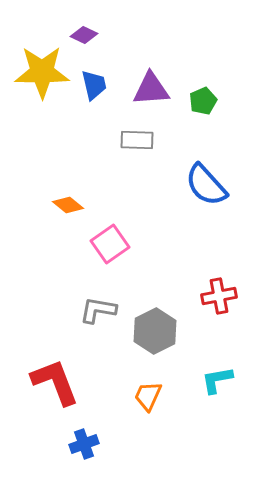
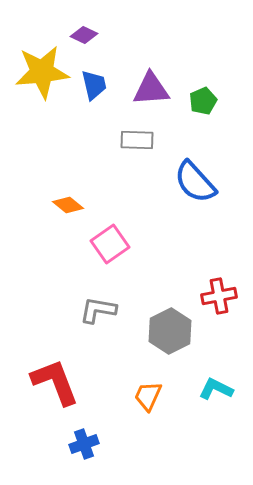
yellow star: rotated 6 degrees counterclockwise
blue semicircle: moved 11 px left, 3 px up
gray hexagon: moved 15 px right
cyan L-shape: moved 1 px left, 9 px down; rotated 36 degrees clockwise
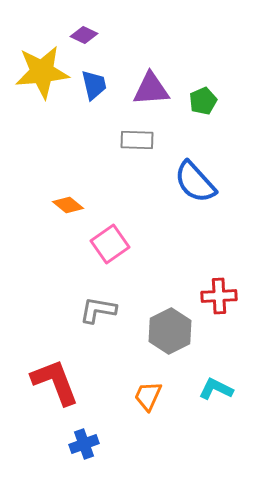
red cross: rotated 8 degrees clockwise
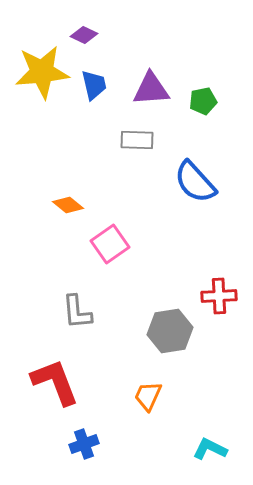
green pentagon: rotated 12 degrees clockwise
gray L-shape: moved 21 px left, 2 px down; rotated 105 degrees counterclockwise
gray hexagon: rotated 18 degrees clockwise
cyan L-shape: moved 6 px left, 60 px down
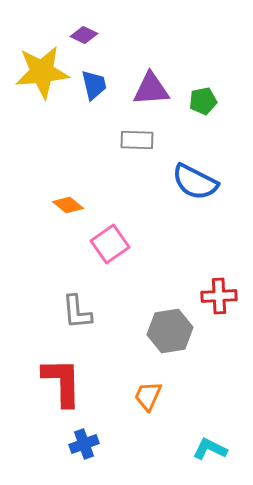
blue semicircle: rotated 21 degrees counterclockwise
red L-shape: moved 7 px right; rotated 20 degrees clockwise
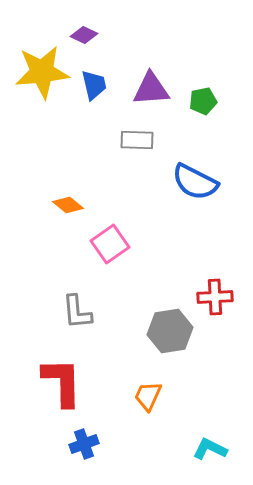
red cross: moved 4 px left, 1 px down
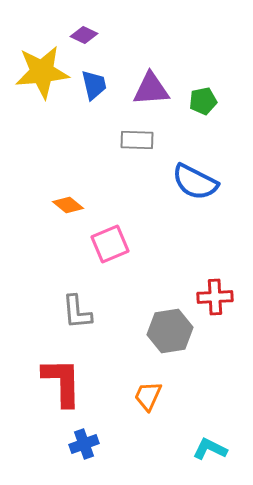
pink square: rotated 12 degrees clockwise
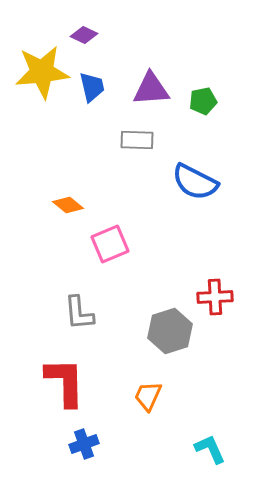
blue trapezoid: moved 2 px left, 2 px down
gray L-shape: moved 2 px right, 1 px down
gray hexagon: rotated 9 degrees counterclockwise
red L-shape: moved 3 px right
cyan L-shape: rotated 40 degrees clockwise
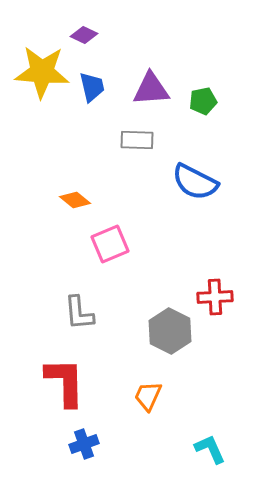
yellow star: rotated 10 degrees clockwise
orange diamond: moved 7 px right, 5 px up
gray hexagon: rotated 15 degrees counterclockwise
